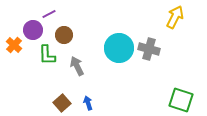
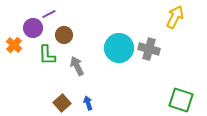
purple circle: moved 2 px up
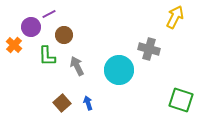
purple circle: moved 2 px left, 1 px up
cyan circle: moved 22 px down
green L-shape: moved 1 px down
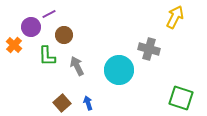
green square: moved 2 px up
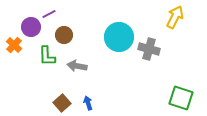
gray arrow: rotated 54 degrees counterclockwise
cyan circle: moved 33 px up
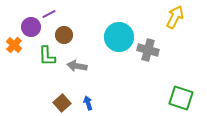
gray cross: moved 1 px left, 1 px down
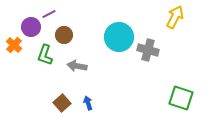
green L-shape: moved 2 px left, 1 px up; rotated 20 degrees clockwise
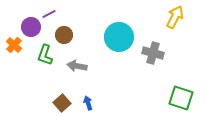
gray cross: moved 5 px right, 3 px down
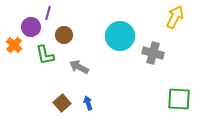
purple line: moved 1 px left, 1 px up; rotated 48 degrees counterclockwise
cyan circle: moved 1 px right, 1 px up
green L-shape: rotated 30 degrees counterclockwise
gray arrow: moved 2 px right, 1 px down; rotated 18 degrees clockwise
green square: moved 2 px left, 1 px down; rotated 15 degrees counterclockwise
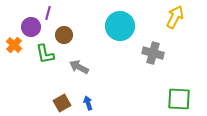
cyan circle: moved 10 px up
green L-shape: moved 1 px up
brown square: rotated 12 degrees clockwise
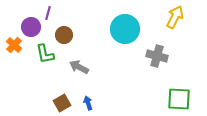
cyan circle: moved 5 px right, 3 px down
gray cross: moved 4 px right, 3 px down
